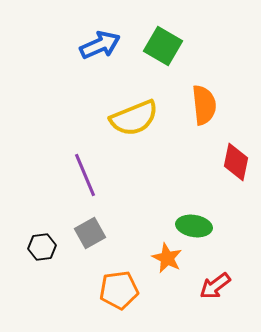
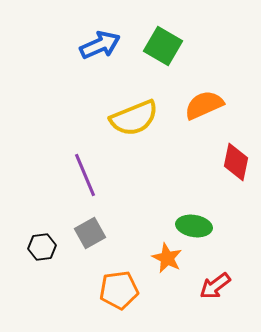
orange semicircle: rotated 108 degrees counterclockwise
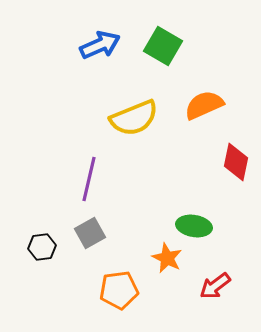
purple line: moved 4 px right, 4 px down; rotated 36 degrees clockwise
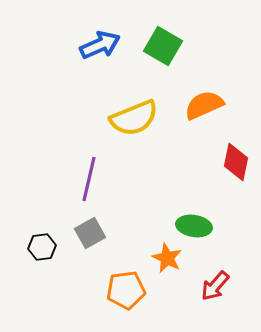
red arrow: rotated 12 degrees counterclockwise
orange pentagon: moved 7 px right
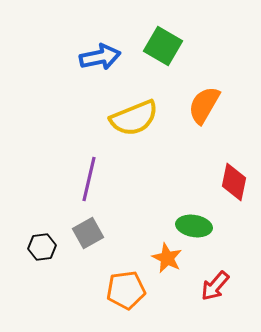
blue arrow: moved 12 px down; rotated 12 degrees clockwise
orange semicircle: rotated 36 degrees counterclockwise
red diamond: moved 2 px left, 20 px down
gray square: moved 2 px left
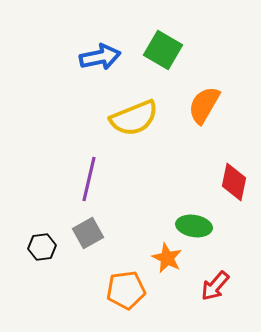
green square: moved 4 px down
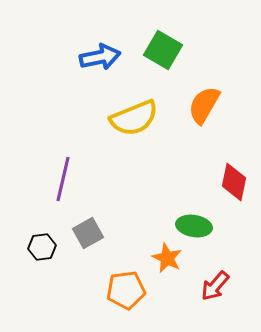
purple line: moved 26 px left
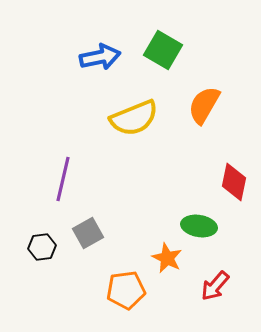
green ellipse: moved 5 px right
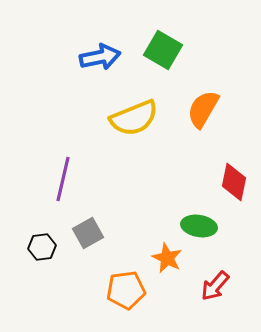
orange semicircle: moved 1 px left, 4 px down
